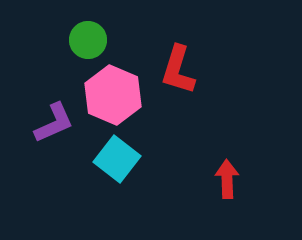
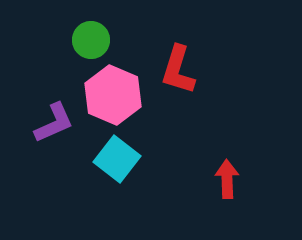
green circle: moved 3 px right
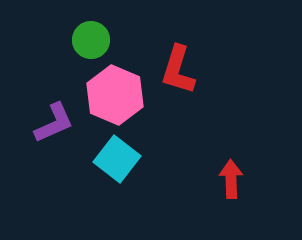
pink hexagon: moved 2 px right
red arrow: moved 4 px right
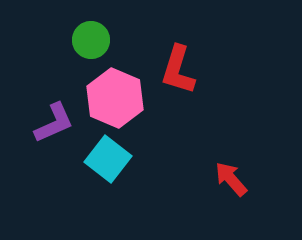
pink hexagon: moved 3 px down
cyan square: moved 9 px left
red arrow: rotated 39 degrees counterclockwise
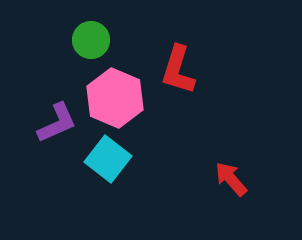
purple L-shape: moved 3 px right
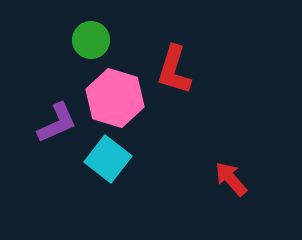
red L-shape: moved 4 px left
pink hexagon: rotated 6 degrees counterclockwise
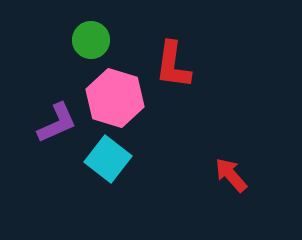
red L-shape: moved 1 px left, 5 px up; rotated 9 degrees counterclockwise
red arrow: moved 4 px up
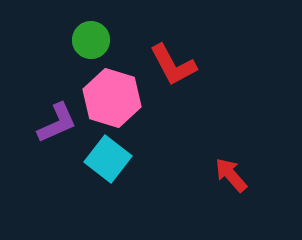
red L-shape: rotated 36 degrees counterclockwise
pink hexagon: moved 3 px left
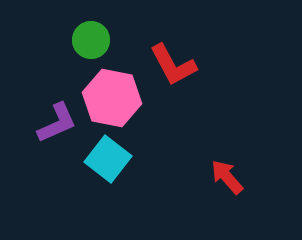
pink hexagon: rotated 6 degrees counterclockwise
red arrow: moved 4 px left, 2 px down
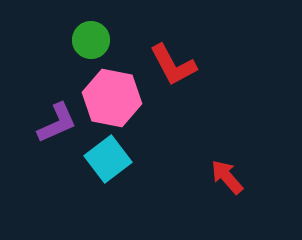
cyan square: rotated 15 degrees clockwise
